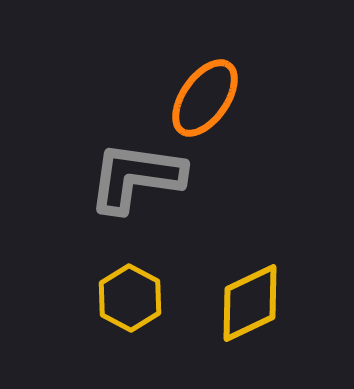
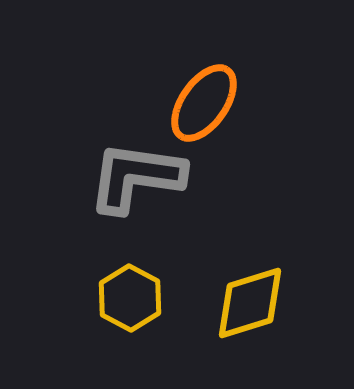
orange ellipse: moved 1 px left, 5 px down
yellow diamond: rotated 8 degrees clockwise
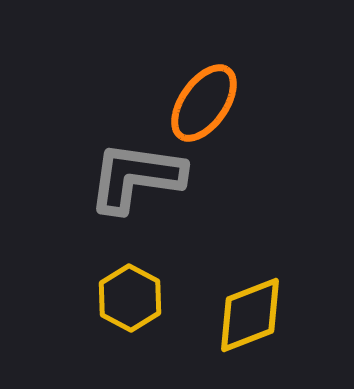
yellow diamond: moved 12 px down; rotated 4 degrees counterclockwise
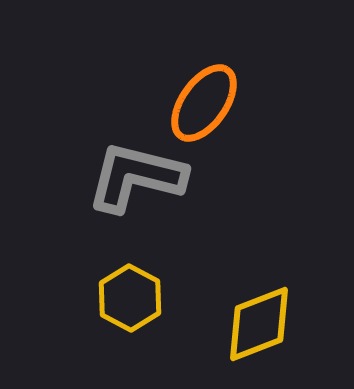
gray L-shape: rotated 6 degrees clockwise
yellow diamond: moved 9 px right, 9 px down
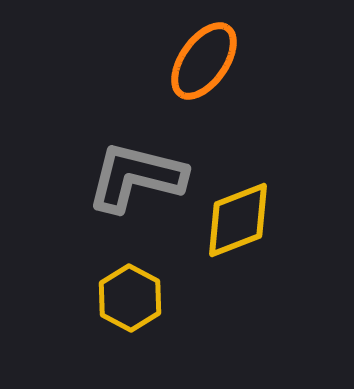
orange ellipse: moved 42 px up
yellow diamond: moved 21 px left, 104 px up
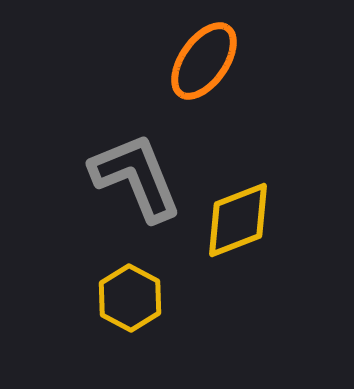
gray L-shape: rotated 54 degrees clockwise
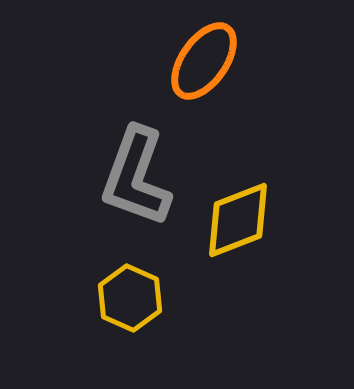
gray L-shape: rotated 138 degrees counterclockwise
yellow hexagon: rotated 4 degrees counterclockwise
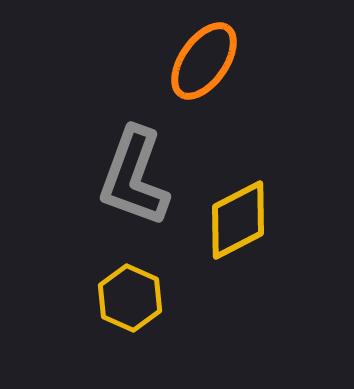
gray L-shape: moved 2 px left
yellow diamond: rotated 6 degrees counterclockwise
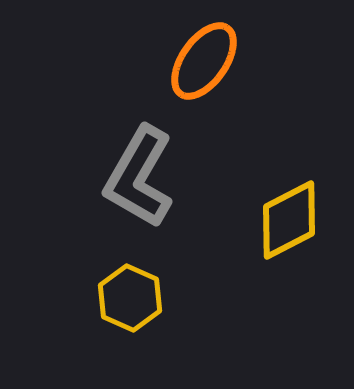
gray L-shape: moved 5 px right; rotated 10 degrees clockwise
yellow diamond: moved 51 px right
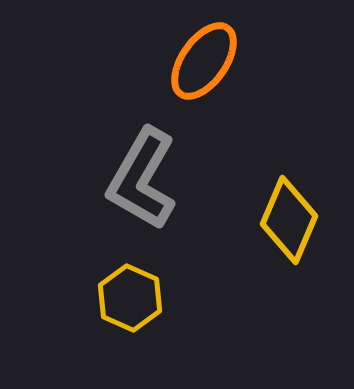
gray L-shape: moved 3 px right, 2 px down
yellow diamond: rotated 40 degrees counterclockwise
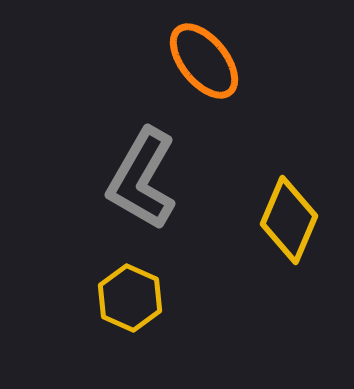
orange ellipse: rotated 74 degrees counterclockwise
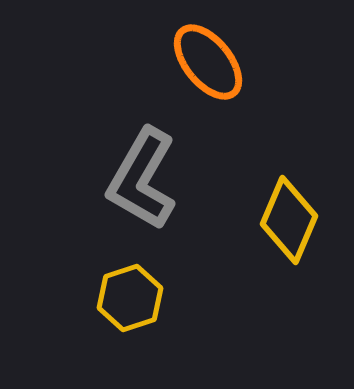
orange ellipse: moved 4 px right, 1 px down
yellow hexagon: rotated 18 degrees clockwise
